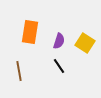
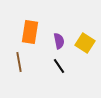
purple semicircle: rotated 28 degrees counterclockwise
brown line: moved 9 px up
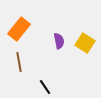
orange rectangle: moved 11 px left, 3 px up; rotated 30 degrees clockwise
black line: moved 14 px left, 21 px down
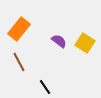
purple semicircle: rotated 42 degrees counterclockwise
brown line: rotated 18 degrees counterclockwise
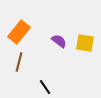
orange rectangle: moved 3 px down
yellow square: rotated 24 degrees counterclockwise
brown line: rotated 42 degrees clockwise
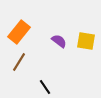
yellow square: moved 1 px right, 2 px up
brown line: rotated 18 degrees clockwise
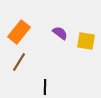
purple semicircle: moved 1 px right, 8 px up
black line: rotated 35 degrees clockwise
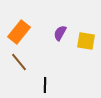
purple semicircle: rotated 98 degrees counterclockwise
brown line: rotated 72 degrees counterclockwise
black line: moved 2 px up
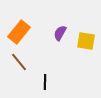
black line: moved 3 px up
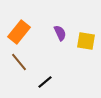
purple semicircle: rotated 126 degrees clockwise
black line: rotated 49 degrees clockwise
